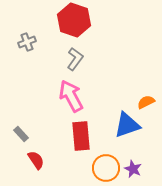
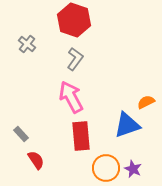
gray cross: moved 2 px down; rotated 30 degrees counterclockwise
pink arrow: moved 1 px down
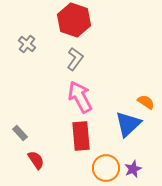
pink arrow: moved 9 px right
orange semicircle: rotated 60 degrees clockwise
blue triangle: moved 1 px right, 1 px up; rotated 24 degrees counterclockwise
gray rectangle: moved 1 px left, 1 px up
purple star: rotated 24 degrees clockwise
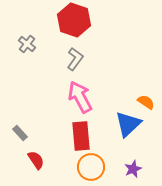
orange circle: moved 15 px left, 1 px up
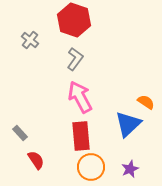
gray cross: moved 3 px right, 4 px up
purple star: moved 3 px left
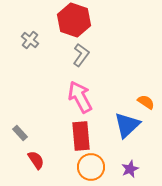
gray L-shape: moved 6 px right, 4 px up
blue triangle: moved 1 px left, 1 px down
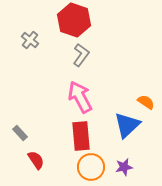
purple star: moved 6 px left, 2 px up; rotated 12 degrees clockwise
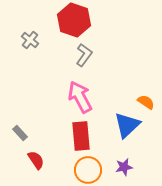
gray L-shape: moved 3 px right
orange circle: moved 3 px left, 3 px down
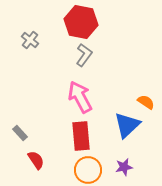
red hexagon: moved 7 px right, 2 px down; rotated 8 degrees counterclockwise
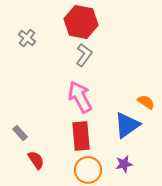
gray cross: moved 3 px left, 2 px up
blue triangle: rotated 8 degrees clockwise
purple star: moved 3 px up
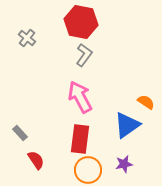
red rectangle: moved 1 px left, 3 px down; rotated 12 degrees clockwise
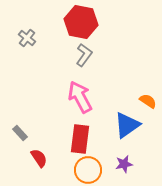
orange semicircle: moved 2 px right, 1 px up
red semicircle: moved 3 px right, 2 px up
